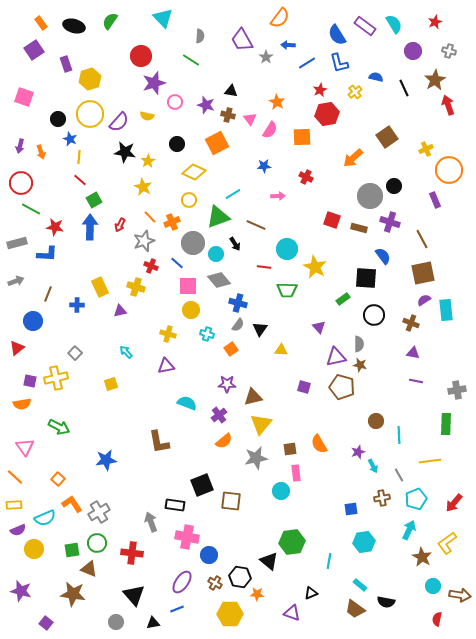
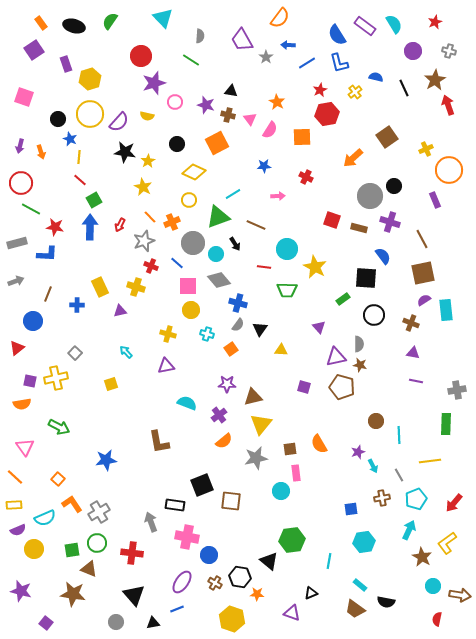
green hexagon at (292, 542): moved 2 px up
yellow hexagon at (230, 614): moved 2 px right, 5 px down; rotated 20 degrees clockwise
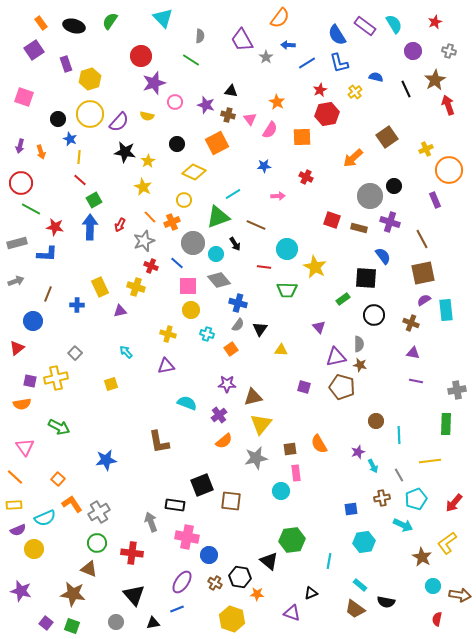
black line at (404, 88): moved 2 px right, 1 px down
yellow circle at (189, 200): moved 5 px left
cyan arrow at (409, 530): moved 6 px left, 5 px up; rotated 90 degrees clockwise
green square at (72, 550): moved 76 px down; rotated 28 degrees clockwise
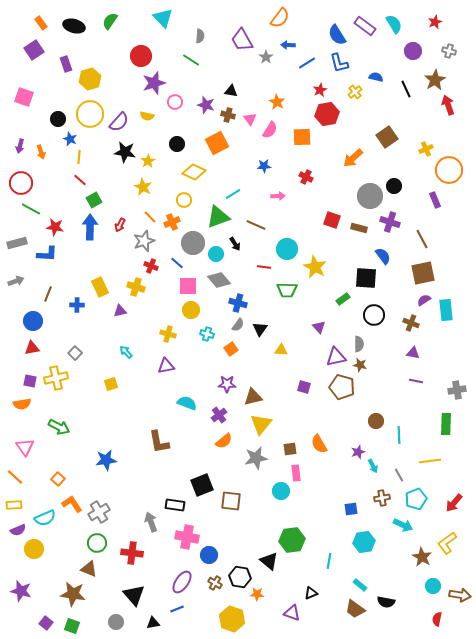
red triangle at (17, 348): moved 15 px right; rotated 28 degrees clockwise
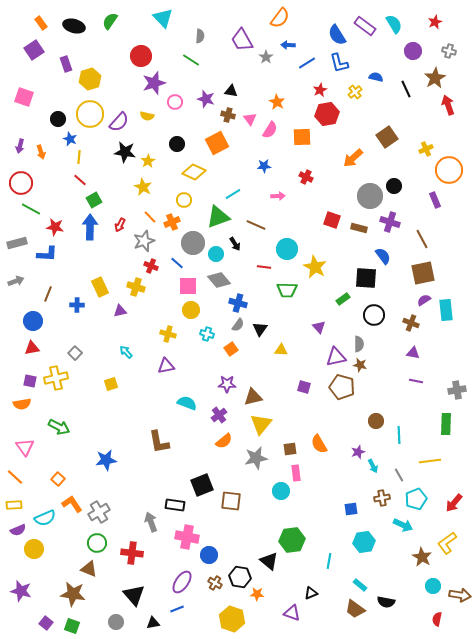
brown star at (435, 80): moved 2 px up
purple star at (206, 105): moved 6 px up
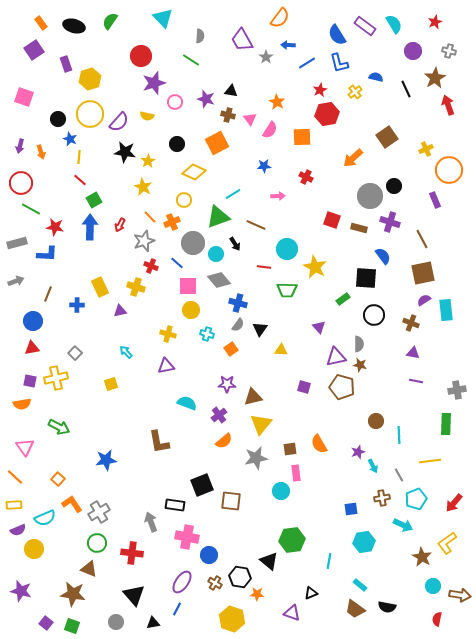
black semicircle at (386, 602): moved 1 px right, 5 px down
blue line at (177, 609): rotated 40 degrees counterclockwise
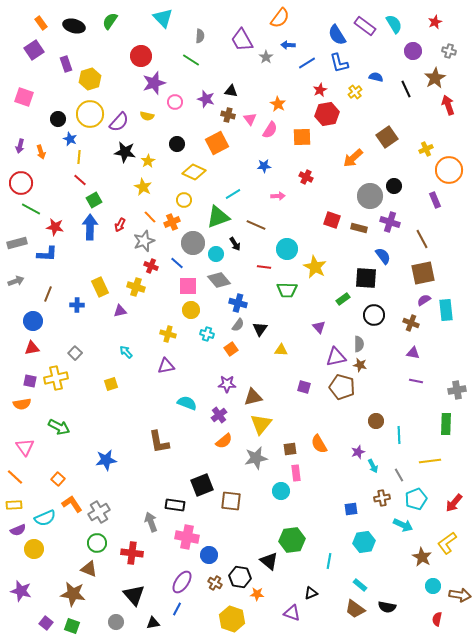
orange star at (277, 102): moved 1 px right, 2 px down
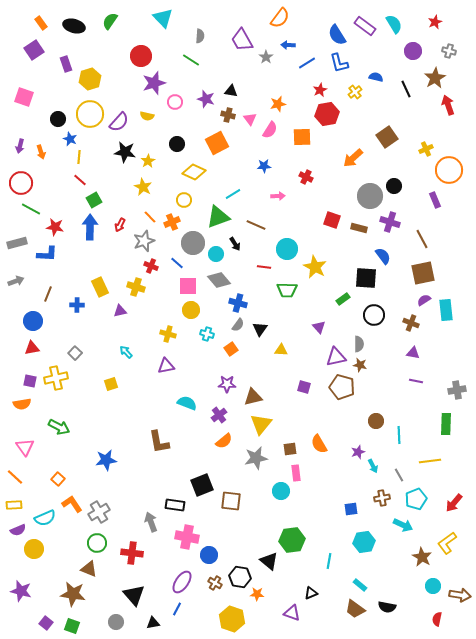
orange star at (278, 104): rotated 28 degrees clockwise
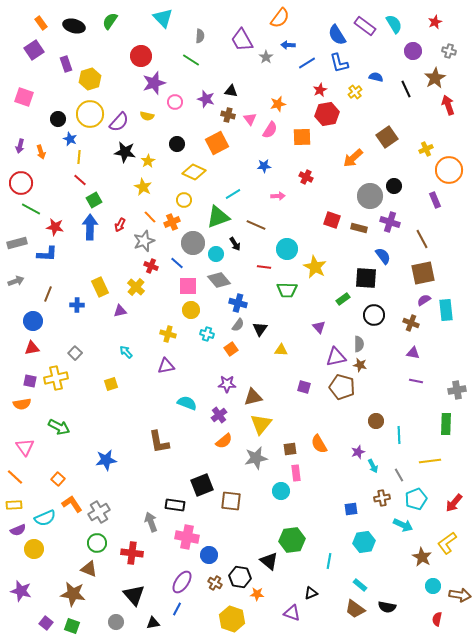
yellow cross at (136, 287): rotated 24 degrees clockwise
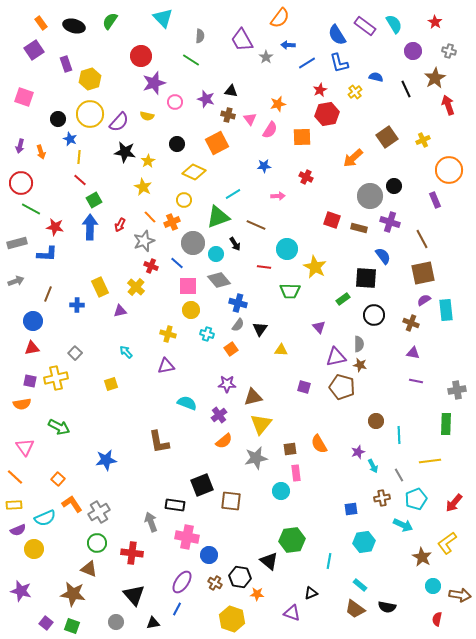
red star at (435, 22): rotated 16 degrees counterclockwise
yellow cross at (426, 149): moved 3 px left, 9 px up
green trapezoid at (287, 290): moved 3 px right, 1 px down
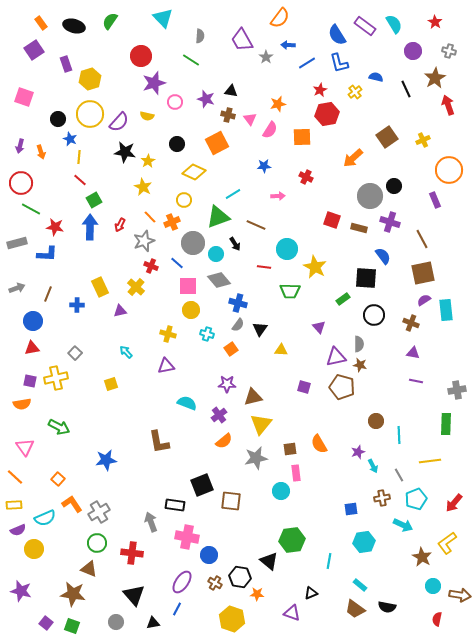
gray arrow at (16, 281): moved 1 px right, 7 px down
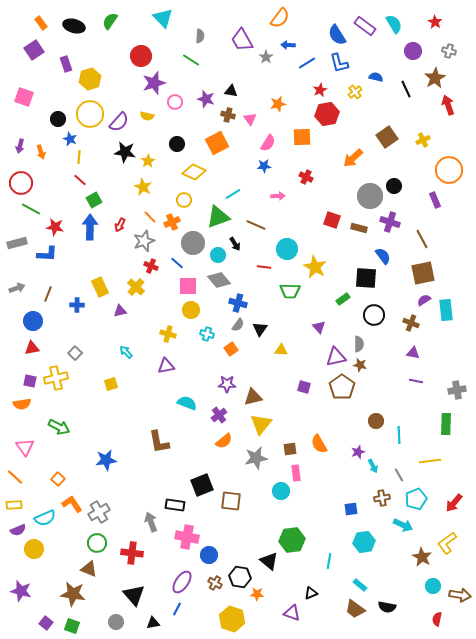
pink semicircle at (270, 130): moved 2 px left, 13 px down
cyan circle at (216, 254): moved 2 px right, 1 px down
brown pentagon at (342, 387): rotated 20 degrees clockwise
